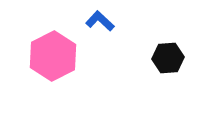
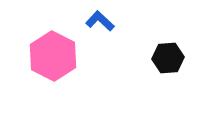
pink hexagon: rotated 6 degrees counterclockwise
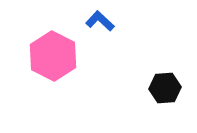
black hexagon: moved 3 px left, 30 px down
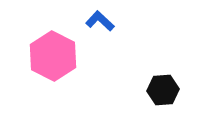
black hexagon: moved 2 px left, 2 px down
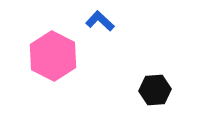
black hexagon: moved 8 px left
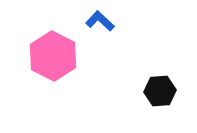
black hexagon: moved 5 px right, 1 px down
